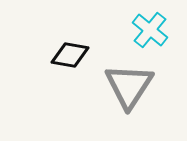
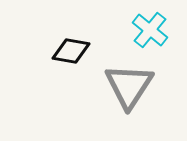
black diamond: moved 1 px right, 4 px up
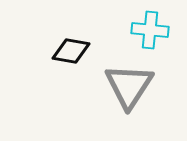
cyan cross: rotated 33 degrees counterclockwise
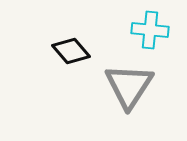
black diamond: rotated 39 degrees clockwise
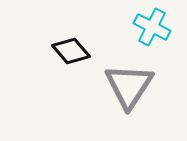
cyan cross: moved 2 px right, 3 px up; rotated 21 degrees clockwise
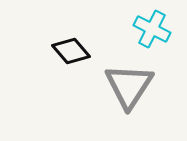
cyan cross: moved 2 px down
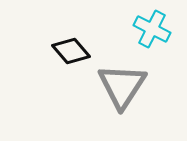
gray triangle: moved 7 px left
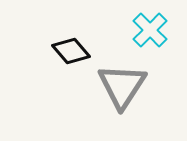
cyan cross: moved 2 px left, 1 px down; rotated 18 degrees clockwise
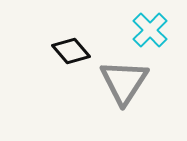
gray triangle: moved 2 px right, 4 px up
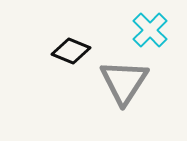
black diamond: rotated 27 degrees counterclockwise
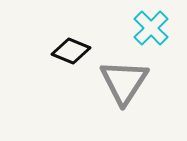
cyan cross: moved 1 px right, 2 px up
